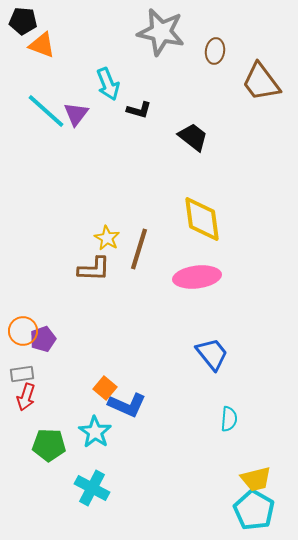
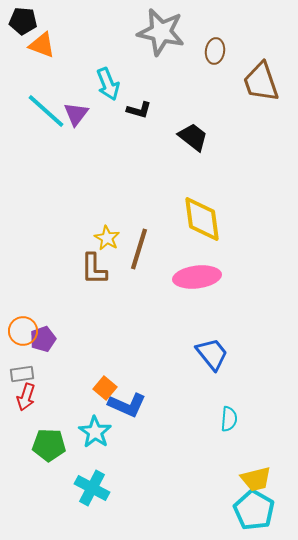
brown trapezoid: rotated 18 degrees clockwise
brown L-shape: rotated 88 degrees clockwise
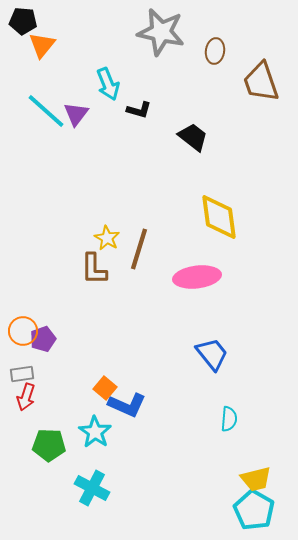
orange triangle: rotated 48 degrees clockwise
yellow diamond: moved 17 px right, 2 px up
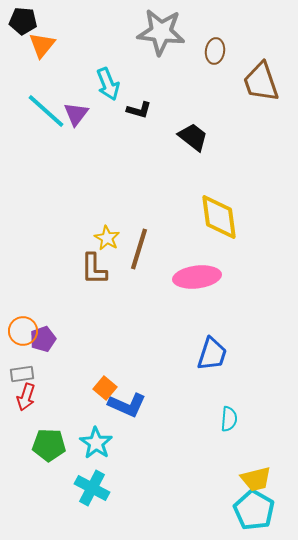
gray star: rotated 6 degrees counterclockwise
blue trapezoid: rotated 57 degrees clockwise
cyan star: moved 1 px right, 11 px down
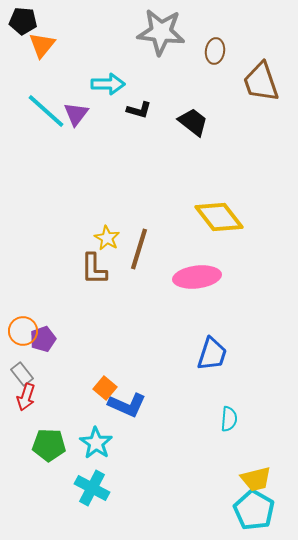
cyan arrow: rotated 68 degrees counterclockwise
black trapezoid: moved 15 px up
yellow diamond: rotated 30 degrees counterclockwise
gray rectangle: rotated 60 degrees clockwise
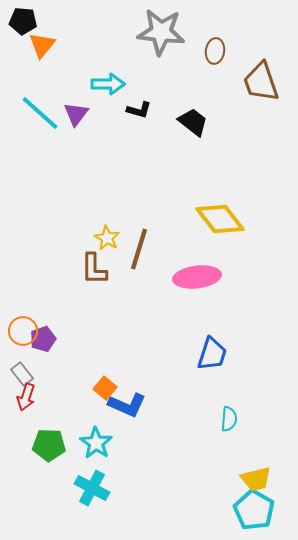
cyan line: moved 6 px left, 2 px down
yellow diamond: moved 1 px right, 2 px down
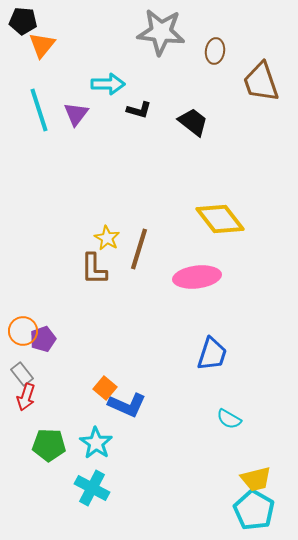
cyan line: moved 1 px left, 3 px up; rotated 30 degrees clockwise
cyan semicircle: rotated 115 degrees clockwise
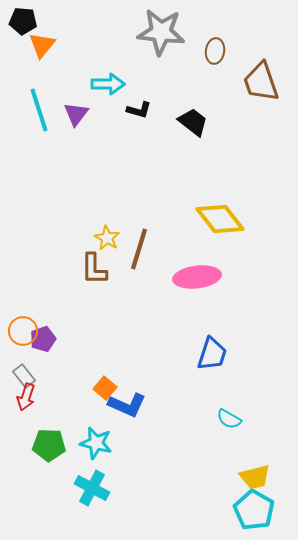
gray rectangle: moved 2 px right, 2 px down
cyan star: rotated 20 degrees counterclockwise
yellow trapezoid: moved 1 px left, 2 px up
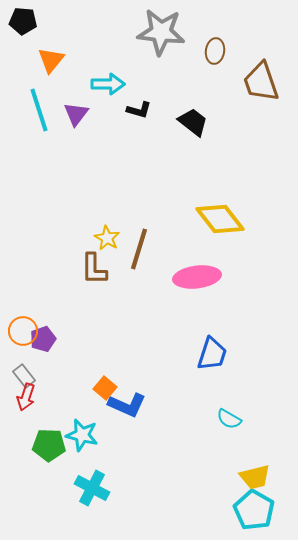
orange triangle: moved 9 px right, 15 px down
cyan star: moved 14 px left, 8 px up
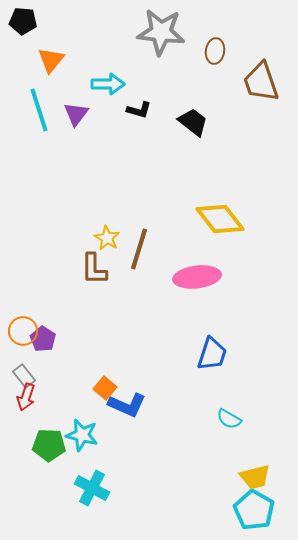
purple pentagon: rotated 20 degrees counterclockwise
